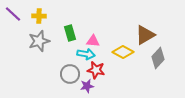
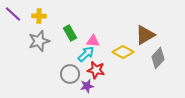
green rectangle: rotated 14 degrees counterclockwise
cyan arrow: rotated 54 degrees counterclockwise
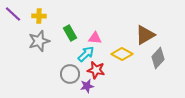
pink triangle: moved 2 px right, 3 px up
yellow diamond: moved 1 px left, 2 px down
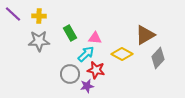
gray star: rotated 15 degrees clockwise
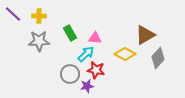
yellow diamond: moved 3 px right
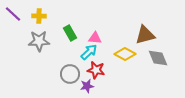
brown triangle: rotated 15 degrees clockwise
cyan arrow: moved 3 px right, 2 px up
gray diamond: rotated 65 degrees counterclockwise
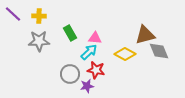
gray diamond: moved 1 px right, 7 px up
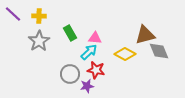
gray star: rotated 30 degrees counterclockwise
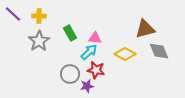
brown triangle: moved 6 px up
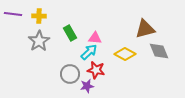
purple line: rotated 36 degrees counterclockwise
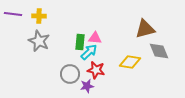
green rectangle: moved 10 px right, 9 px down; rotated 35 degrees clockwise
gray star: rotated 15 degrees counterclockwise
yellow diamond: moved 5 px right, 8 px down; rotated 20 degrees counterclockwise
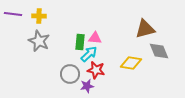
cyan arrow: moved 2 px down
yellow diamond: moved 1 px right, 1 px down
